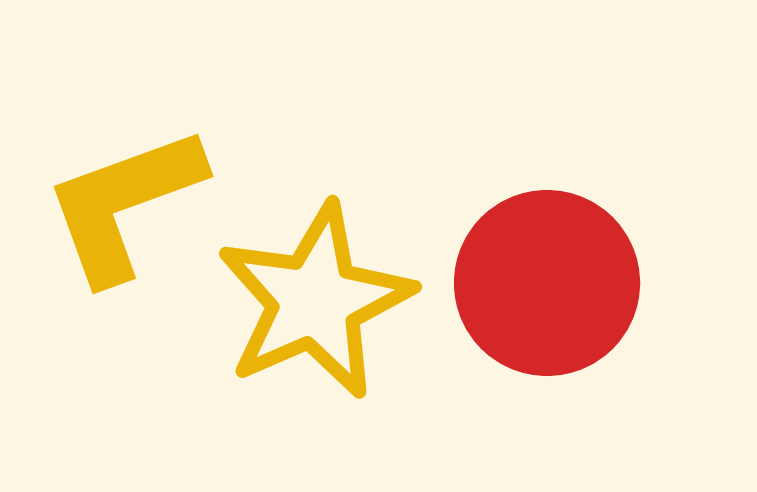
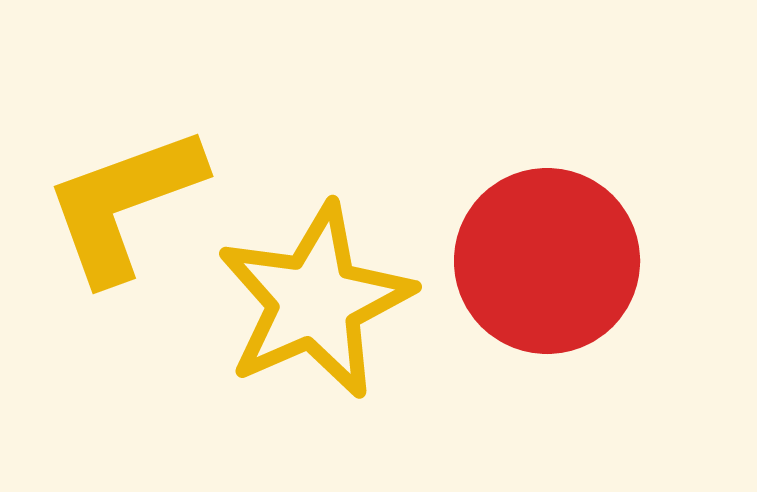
red circle: moved 22 px up
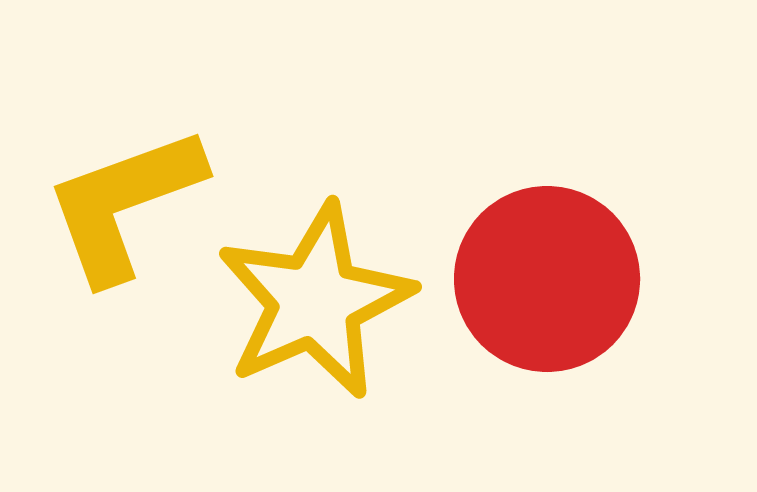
red circle: moved 18 px down
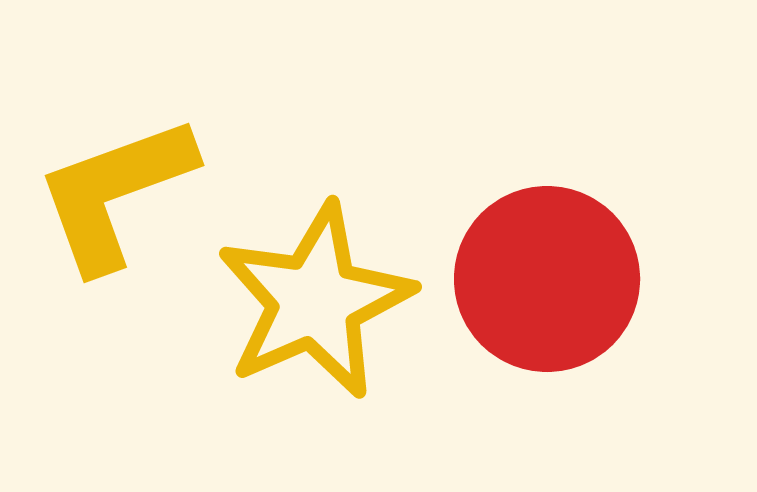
yellow L-shape: moved 9 px left, 11 px up
